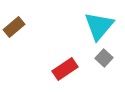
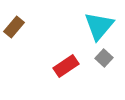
brown rectangle: rotated 10 degrees counterclockwise
red rectangle: moved 1 px right, 3 px up
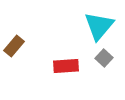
brown rectangle: moved 19 px down
red rectangle: rotated 30 degrees clockwise
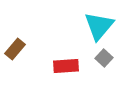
brown rectangle: moved 1 px right, 3 px down
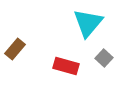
cyan triangle: moved 11 px left, 3 px up
red rectangle: rotated 20 degrees clockwise
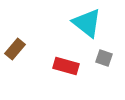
cyan triangle: moved 1 px left; rotated 32 degrees counterclockwise
gray square: rotated 24 degrees counterclockwise
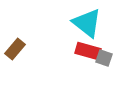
red rectangle: moved 22 px right, 15 px up
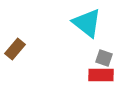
red rectangle: moved 13 px right, 24 px down; rotated 15 degrees counterclockwise
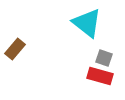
red rectangle: moved 1 px left, 1 px down; rotated 15 degrees clockwise
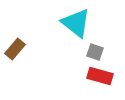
cyan triangle: moved 11 px left
gray square: moved 9 px left, 6 px up
